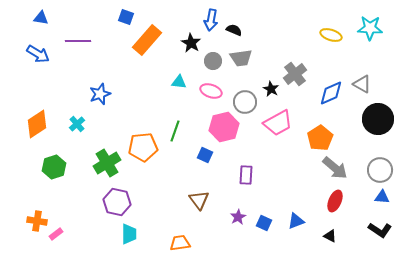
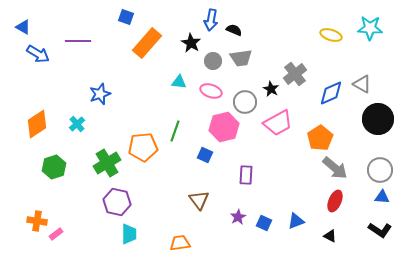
blue triangle at (41, 18): moved 18 px left, 9 px down; rotated 21 degrees clockwise
orange rectangle at (147, 40): moved 3 px down
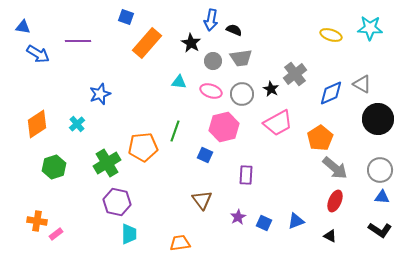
blue triangle at (23, 27): rotated 21 degrees counterclockwise
gray circle at (245, 102): moved 3 px left, 8 px up
brown triangle at (199, 200): moved 3 px right
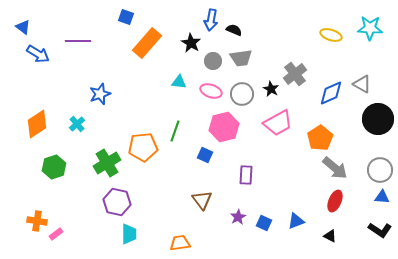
blue triangle at (23, 27): rotated 28 degrees clockwise
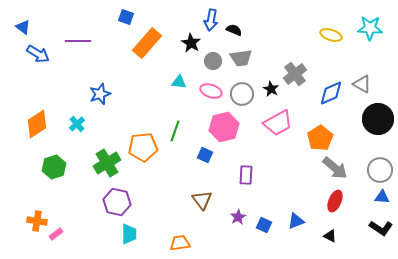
blue square at (264, 223): moved 2 px down
black L-shape at (380, 230): moved 1 px right, 2 px up
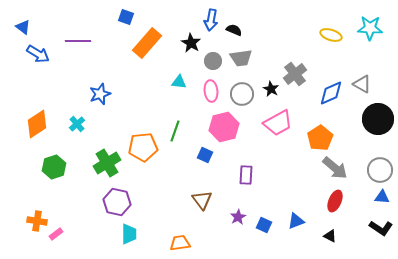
pink ellipse at (211, 91): rotated 65 degrees clockwise
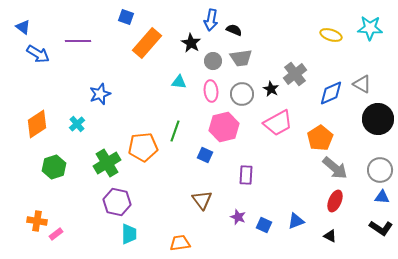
purple star at (238, 217): rotated 21 degrees counterclockwise
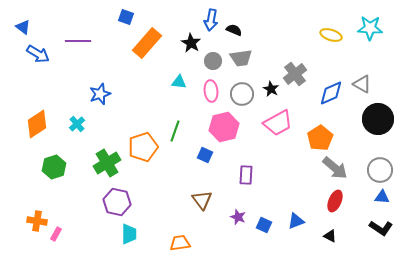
orange pentagon at (143, 147): rotated 12 degrees counterclockwise
pink rectangle at (56, 234): rotated 24 degrees counterclockwise
